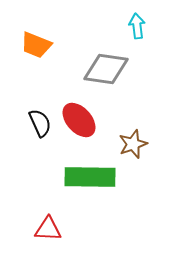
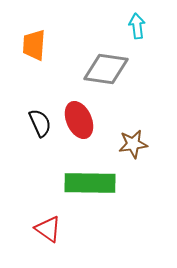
orange trapezoid: moved 2 px left; rotated 72 degrees clockwise
red ellipse: rotated 18 degrees clockwise
brown star: rotated 12 degrees clockwise
green rectangle: moved 6 px down
red triangle: rotated 32 degrees clockwise
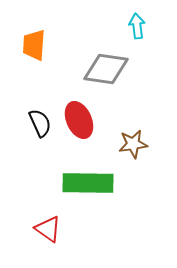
green rectangle: moved 2 px left
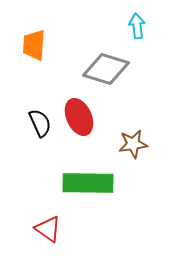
gray diamond: rotated 9 degrees clockwise
red ellipse: moved 3 px up
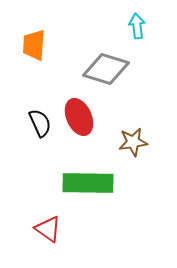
brown star: moved 2 px up
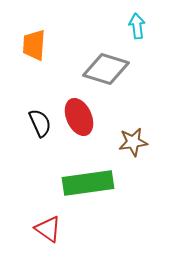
green rectangle: rotated 9 degrees counterclockwise
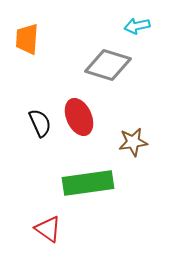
cyan arrow: rotated 95 degrees counterclockwise
orange trapezoid: moved 7 px left, 6 px up
gray diamond: moved 2 px right, 4 px up
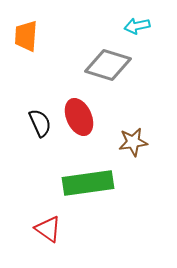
orange trapezoid: moved 1 px left, 3 px up
